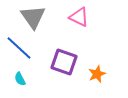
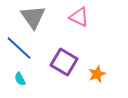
purple square: rotated 12 degrees clockwise
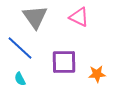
gray triangle: moved 2 px right
blue line: moved 1 px right
purple square: rotated 32 degrees counterclockwise
orange star: rotated 18 degrees clockwise
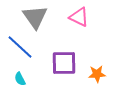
blue line: moved 1 px up
purple square: moved 1 px down
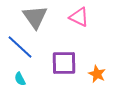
orange star: rotated 30 degrees clockwise
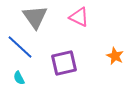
purple square: rotated 12 degrees counterclockwise
orange star: moved 18 px right, 18 px up
cyan semicircle: moved 1 px left, 1 px up
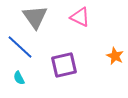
pink triangle: moved 1 px right
purple square: moved 2 px down
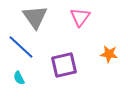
pink triangle: rotated 40 degrees clockwise
blue line: moved 1 px right
orange star: moved 6 px left, 2 px up; rotated 18 degrees counterclockwise
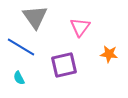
pink triangle: moved 10 px down
blue line: rotated 12 degrees counterclockwise
